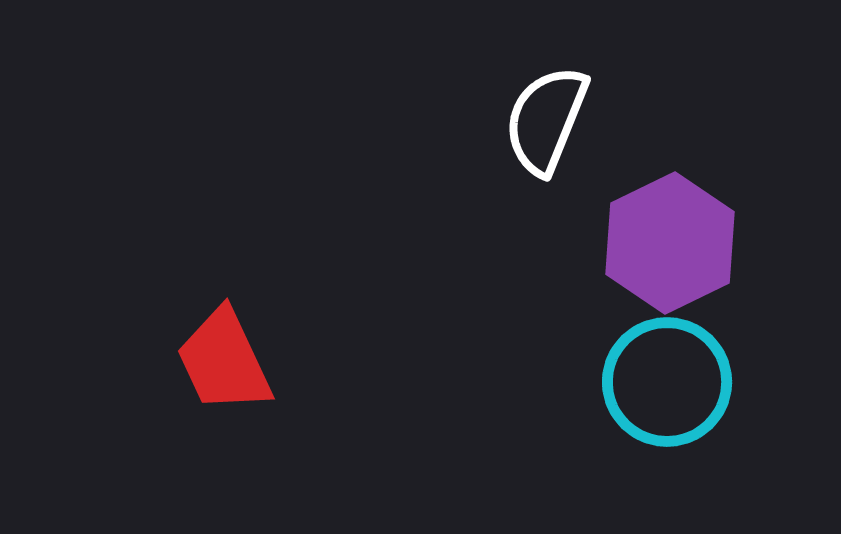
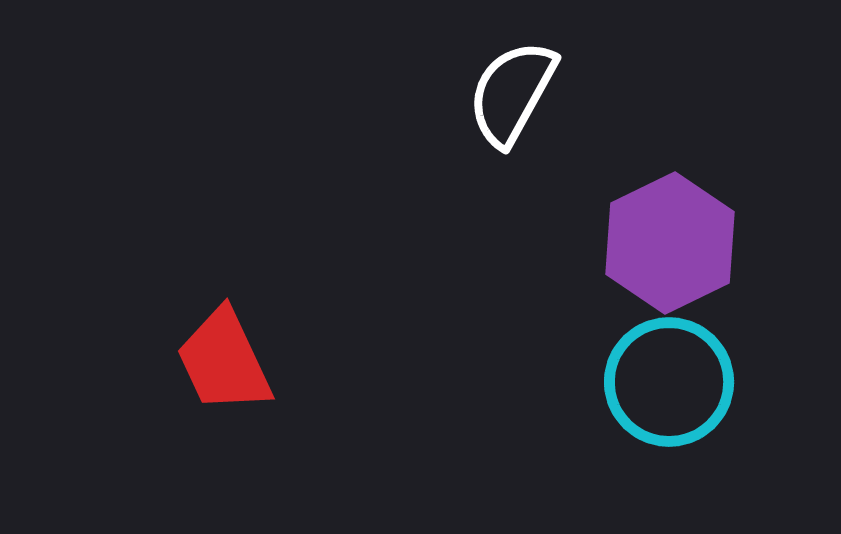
white semicircle: moved 34 px left, 27 px up; rotated 7 degrees clockwise
cyan circle: moved 2 px right
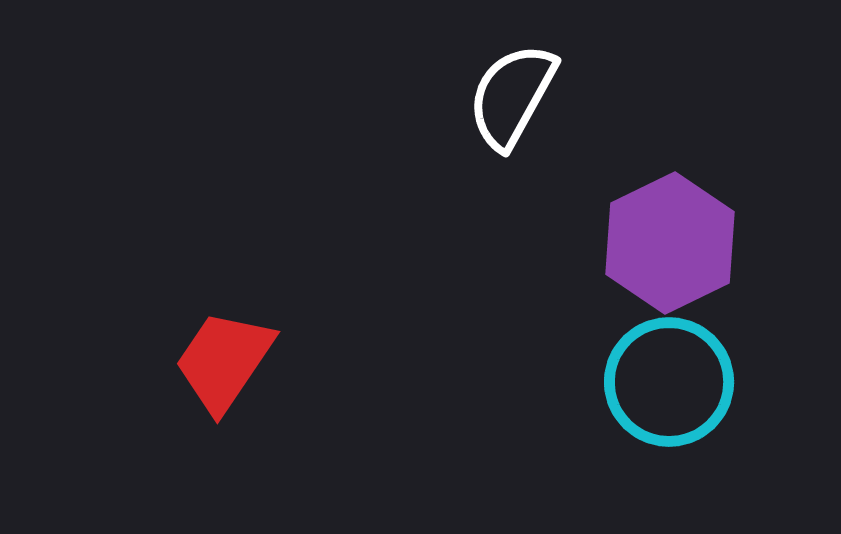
white semicircle: moved 3 px down
red trapezoid: rotated 59 degrees clockwise
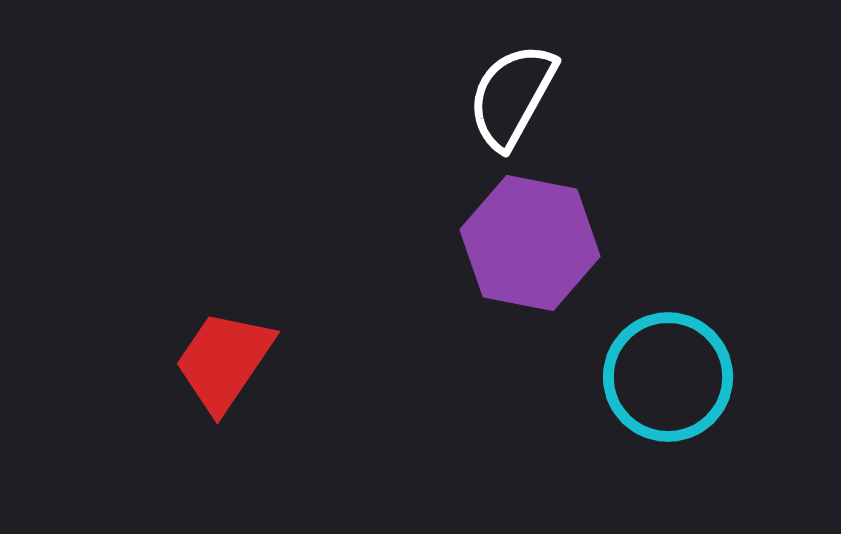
purple hexagon: moved 140 px left; rotated 23 degrees counterclockwise
cyan circle: moved 1 px left, 5 px up
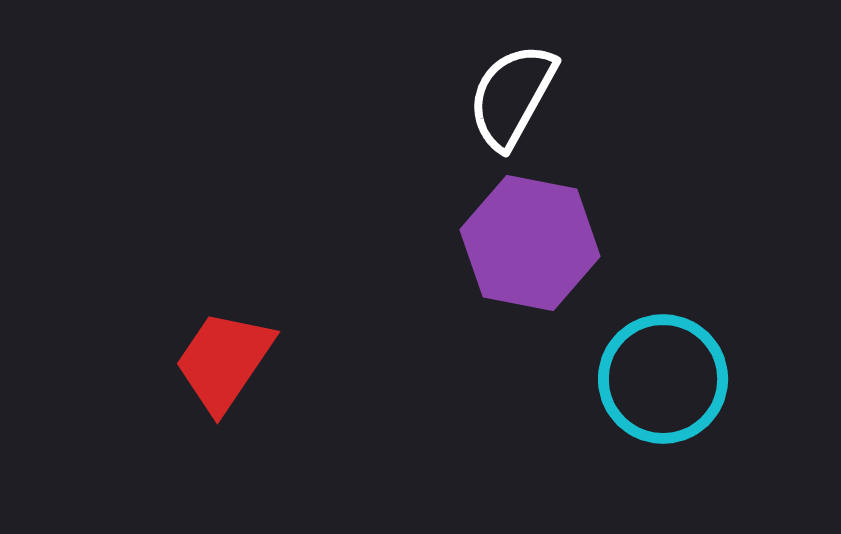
cyan circle: moved 5 px left, 2 px down
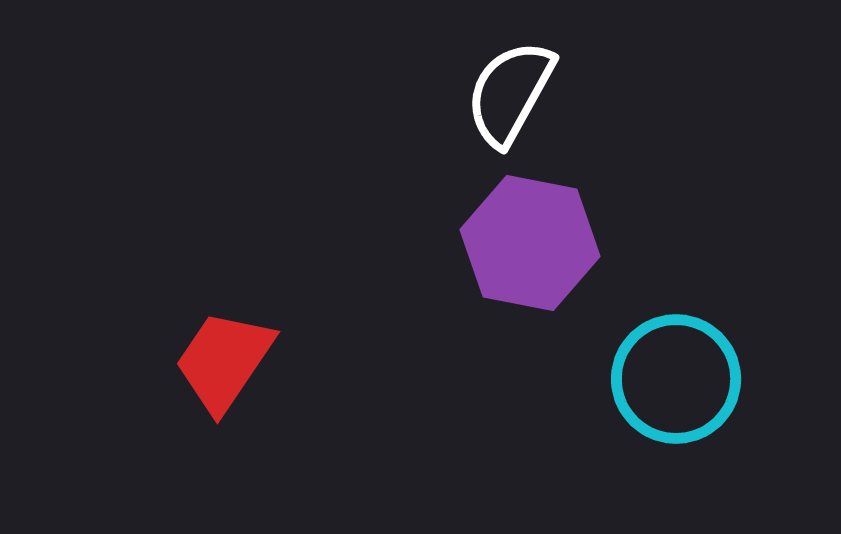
white semicircle: moved 2 px left, 3 px up
cyan circle: moved 13 px right
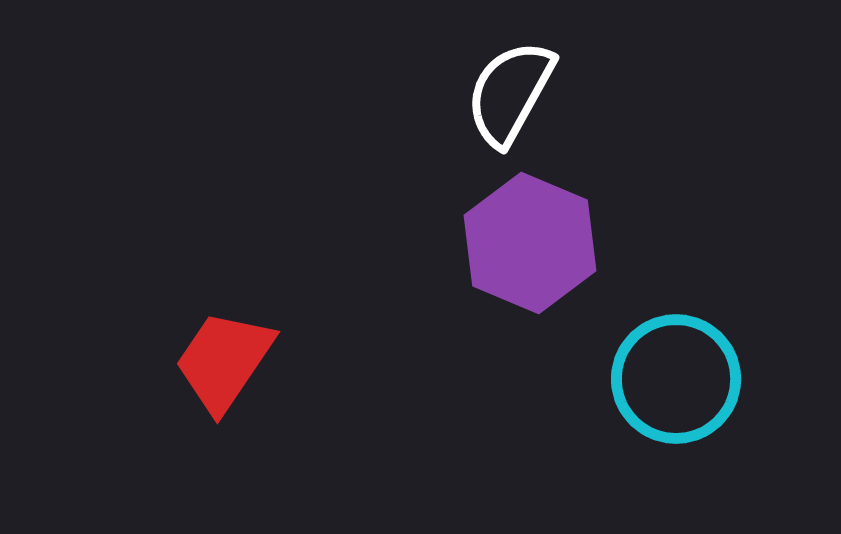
purple hexagon: rotated 12 degrees clockwise
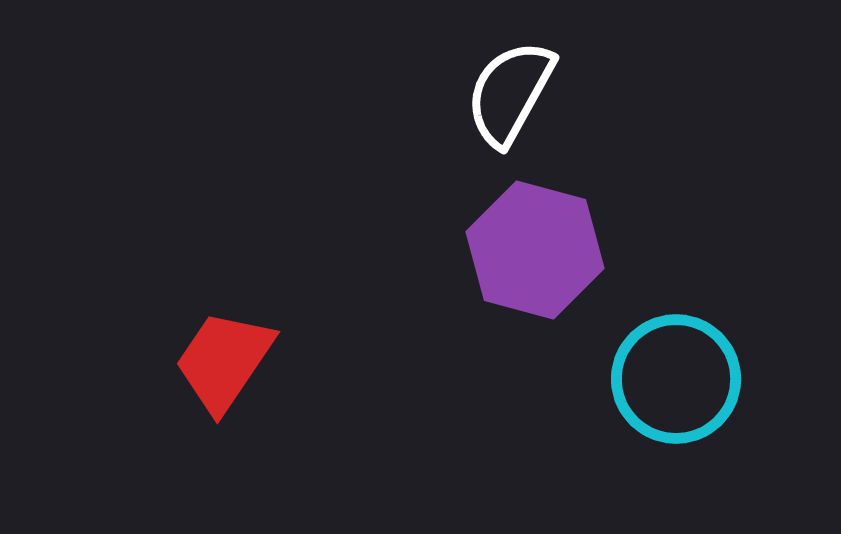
purple hexagon: moved 5 px right, 7 px down; rotated 8 degrees counterclockwise
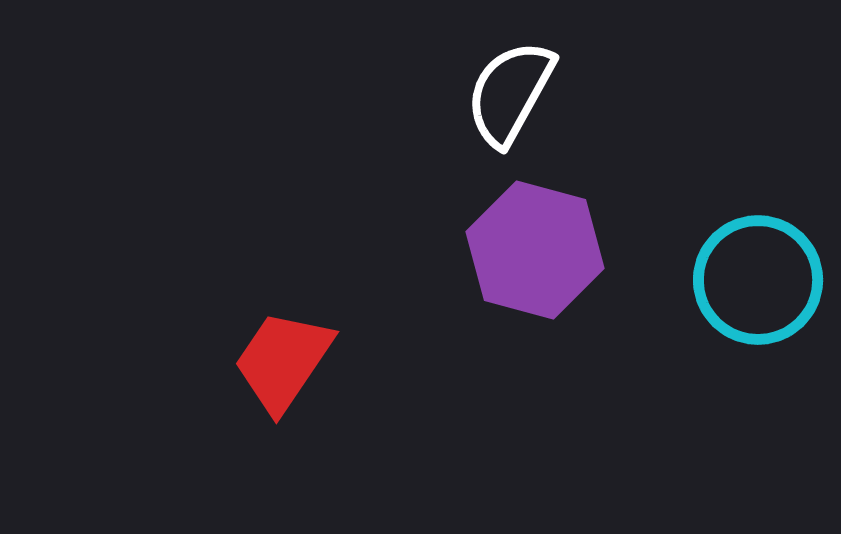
red trapezoid: moved 59 px right
cyan circle: moved 82 px right, 99 px up
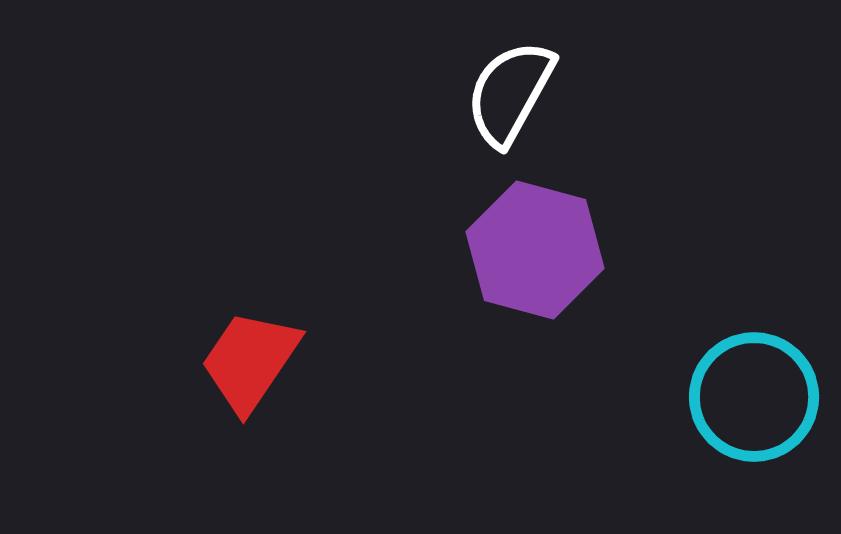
cyan circle: moved 4 px left, 117 px down
red trapezoid: moved 33 px left
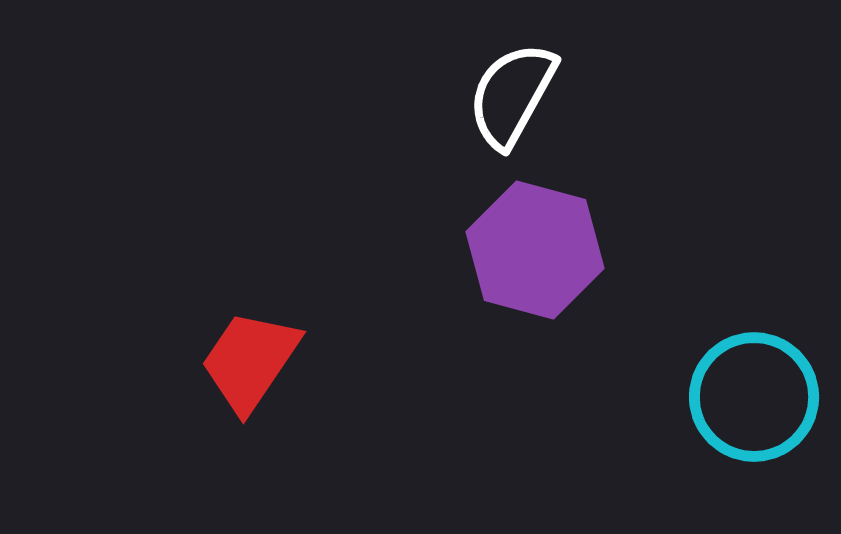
white semicircle: moved 2 px right, 2 px down
